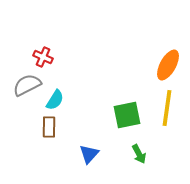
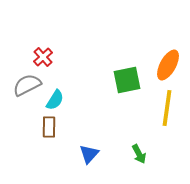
red cross: rotated 24 degrees clockwise
green square: moved 35 px up
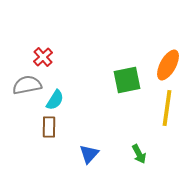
gray semicircle: rotated 16 degrees clockwise
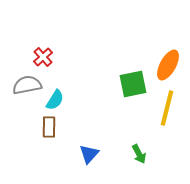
green square: moved 6 px right, 4 px down
yellow line: rotated 6 degrees clockwise
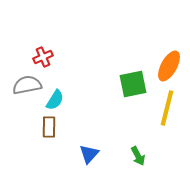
red cross: rotated 18 degrees clockwise
orange ellipse: moved 1 px right, 1 px down
green arrow: moved 1 px left, 2 px down
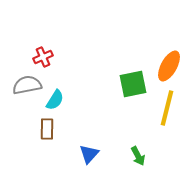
brown rectangle: moved 2 px left, 2 px down
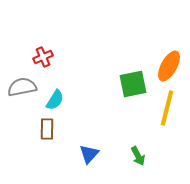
gray semicircle: moved 5 px left, 2 px down
